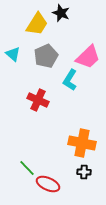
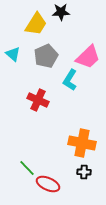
black star: moved 1 px up; rotated 24 degrees counterclockwise
yellow trapezoid: moved 1 px left
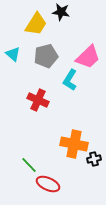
black star: rotated 12 degrees clockwise
gray pentagon: rotated 10 degrees clockwise
orange cross: moved 8 px left, 1 px down
green line: moved 2 px right, 3 px up
black cross: moved 10 px right, 13 px up; rotated 16 degrees counterclockwise
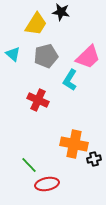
red ellipse: moved 1 px left; rotated 35 degrees counterclockwise
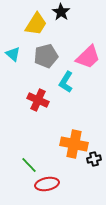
black star: rotated 24 degrees clockwise
cyan L-shape: moved 4 px left, 2 px down
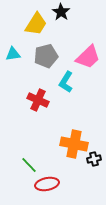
cyan triangle: rotated 49 degrees counterclockwise
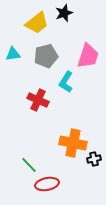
black star: moved 3 px right, 1 px down; rotated 18 degrees clockwise
yellow trapezoid: moved 1 px right, 1 px up; rotated 20 degrees clockwise
pink trapezoid: moved 1 px up; rotated 28 degrees counterclockwise
orange cross: moved 1 px left, 1 px up
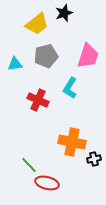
yellow trapezoid: moved 1 px down
cyan triangle: moved 2 px right, 10 px down
cyan L-shape: moved 4 px right, 6 px down
orange cross: moved 1 px left, 1 px up
red ellipse: moved 1 px up; rotated 25 degrees clockwise
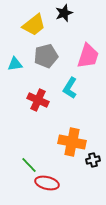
yellow trapezoid: moved 3 px left, 1 px down
black cross: moved 1 px left, 1 px down
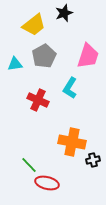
gray pentagon: moved 2 px left; rotated 15 degrees counterclockwise
